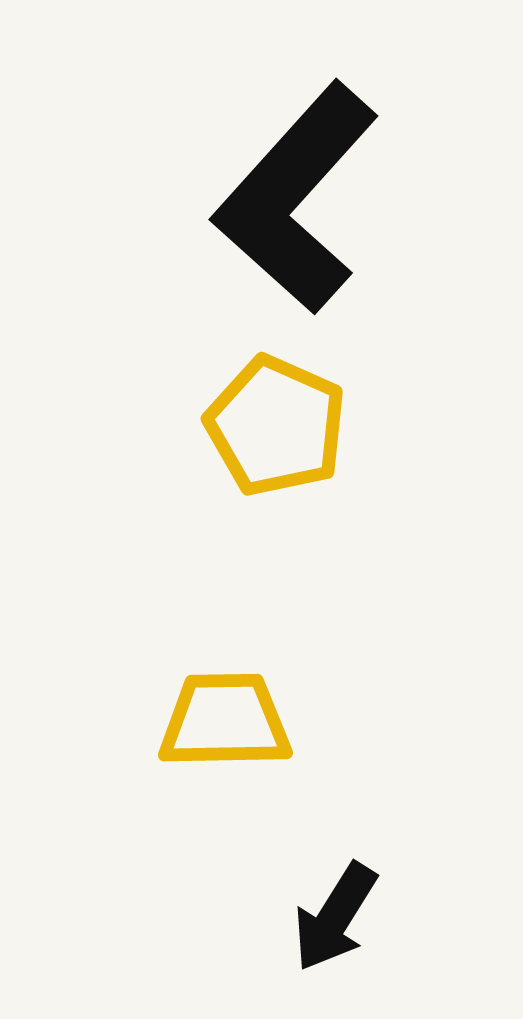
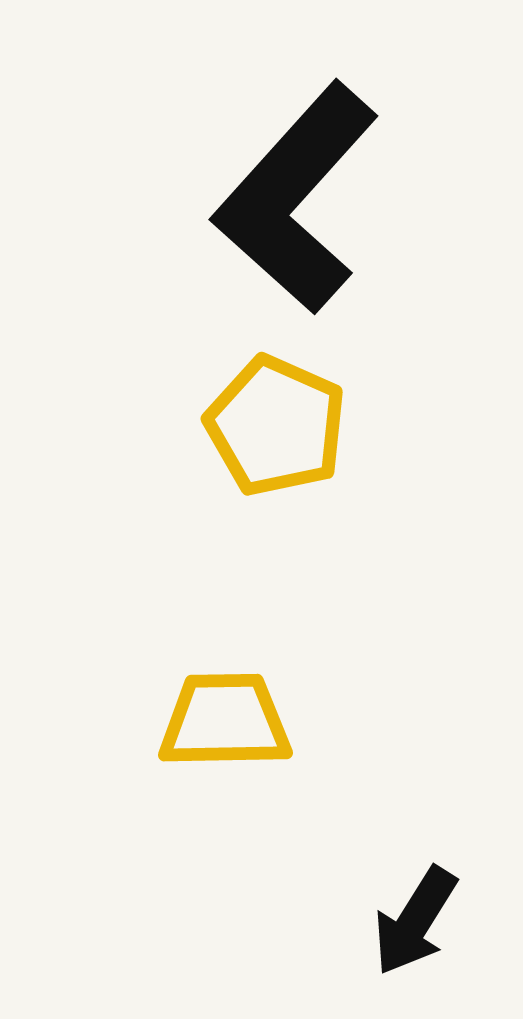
black arrow: moved 80 px right, 4 px down
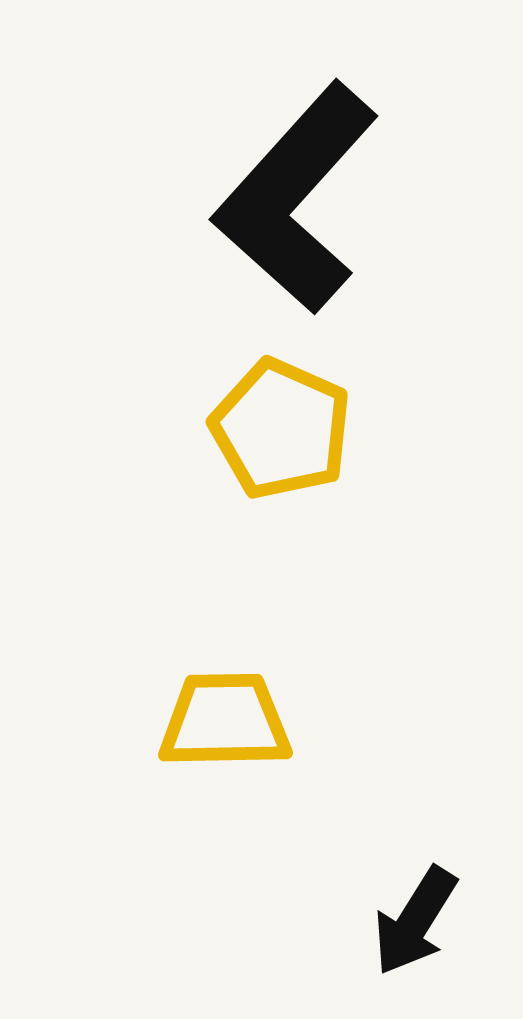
yellow pentagon: moved 5 px right, 3 px down
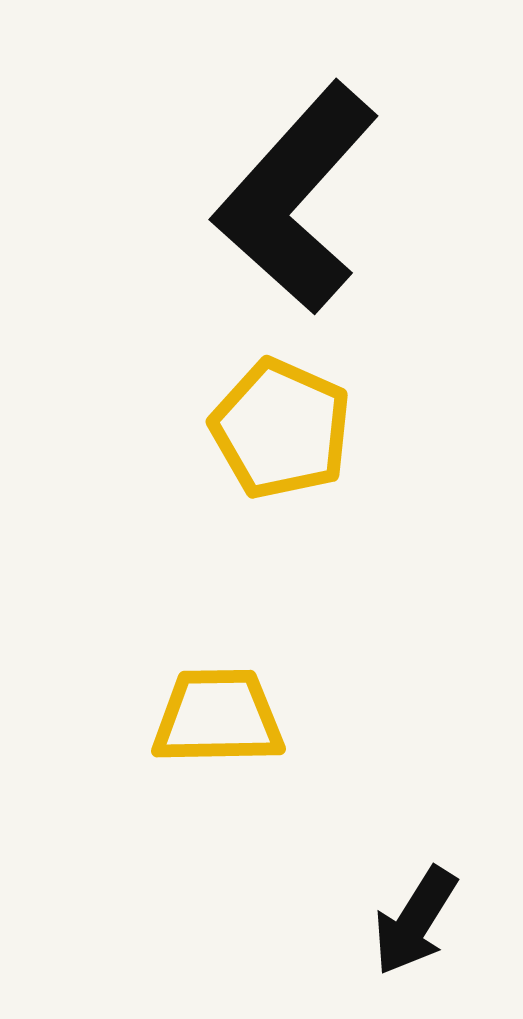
yellow trapezoid: moved 7 px left, 4 px up
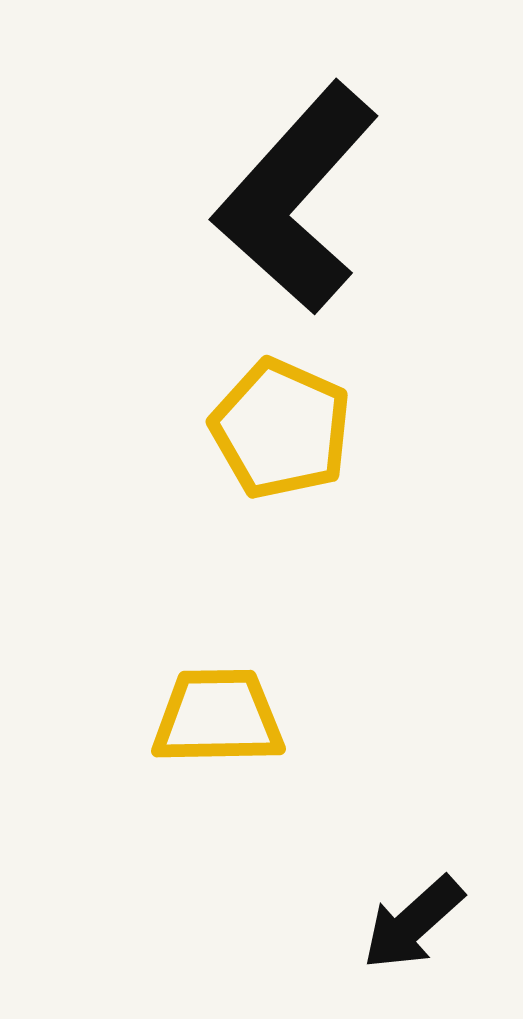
black arrow: moved 2 px left, 2 px down; rotated 16 degrees clockwise
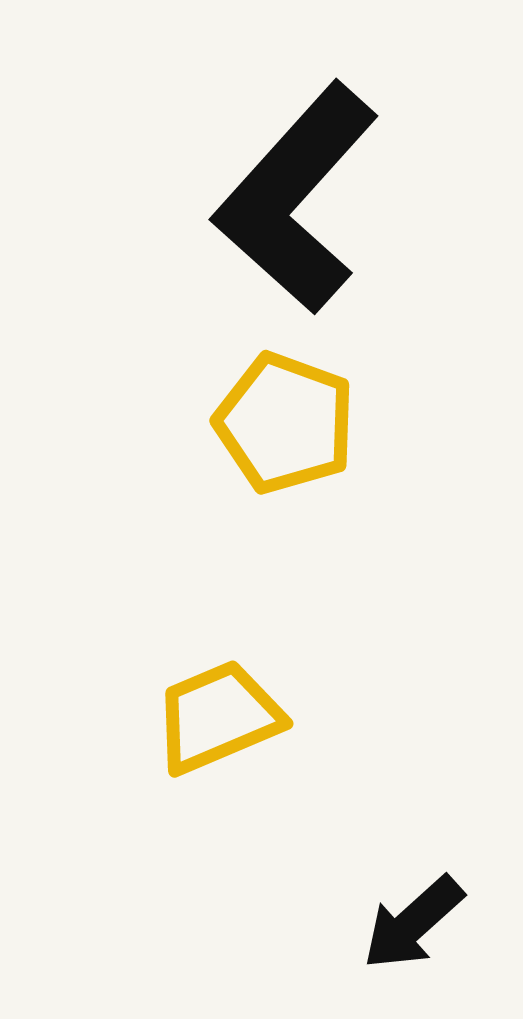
yellow pentagon: moved 4 px right, 6 px up; rotated 4 degrees counterclockwise
yellow trapezoid: rotated 22 degrees counterclockwise
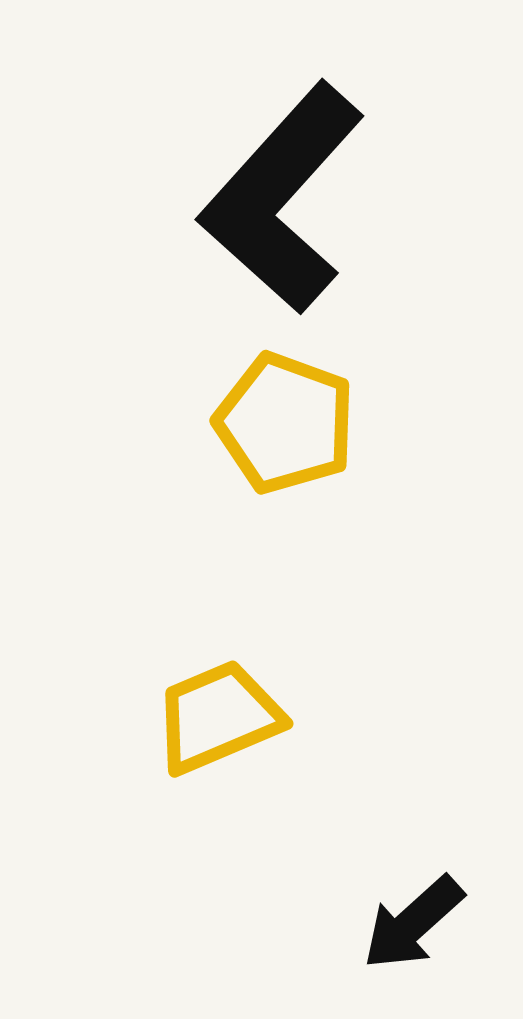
black L-shape: moved 14 px left
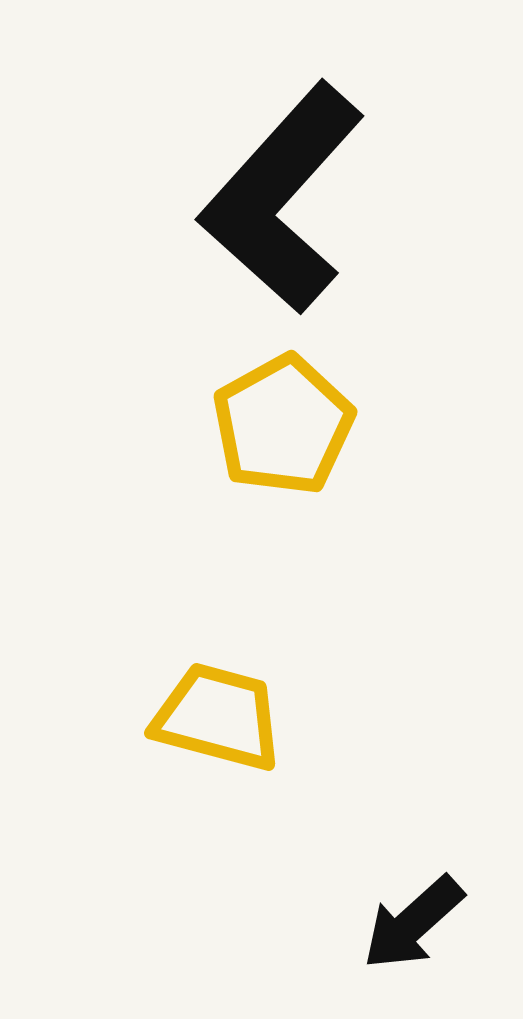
yellow pentagon: moved 2 px left, 2 px down; rotated 23 degrees clockwise
yellow trapezoid: rotated 38 degrees clockwise
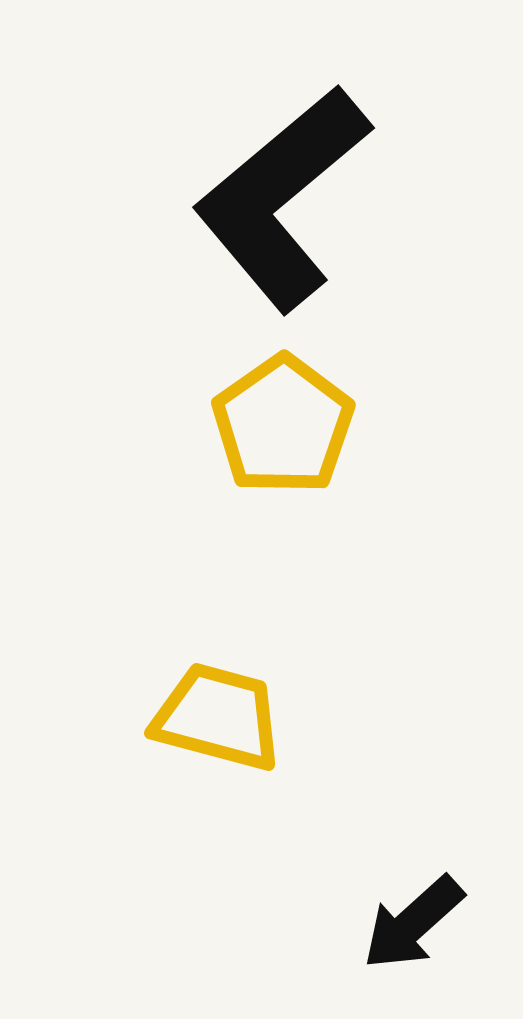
black L-shape: rotated 8 degrees clockwise
yellow pentagon: rotated 6 degrees counterclockwise
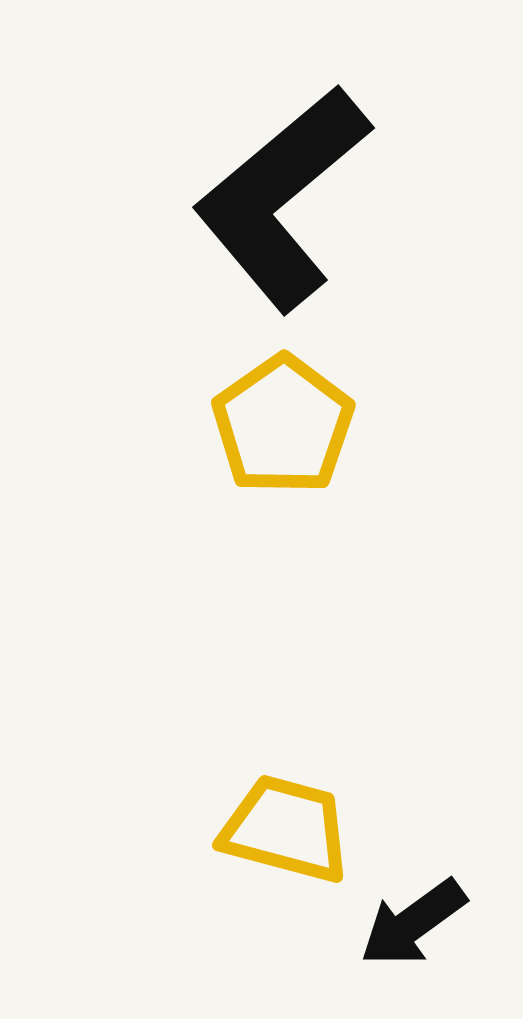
yellow trapezoid: moved 68 px right, 112 px down
black arrow: rotated 6 degrees clockwise
